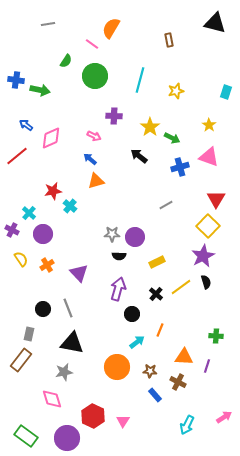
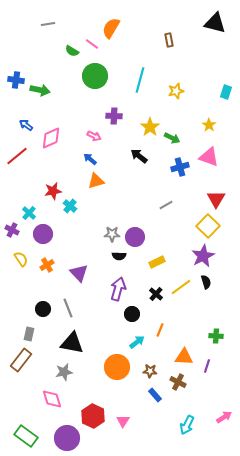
green semicircle at (66, 61): moved 6 px right, 10 px up; rotated 88 degrees clockwise
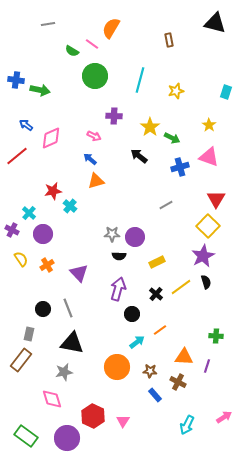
orange line at (160, 330): rotated 32 degrees clockwise
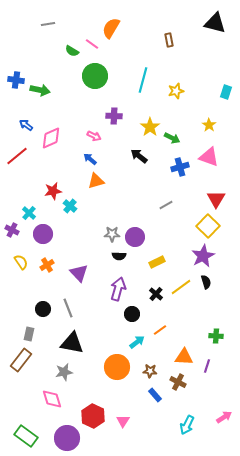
cyan line at (140, 80): moved 3 px right
yellow semicircle at (21, 259): moved 3 px down
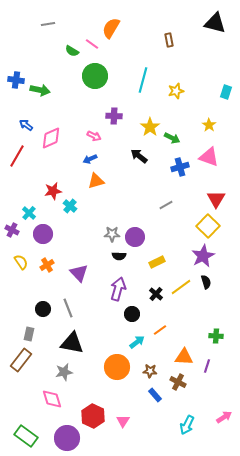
red line at (17, 156): rotated 20 degrees counterclockwise
blue arrow at (90, 159): rotated 64 degrees counterclockwise
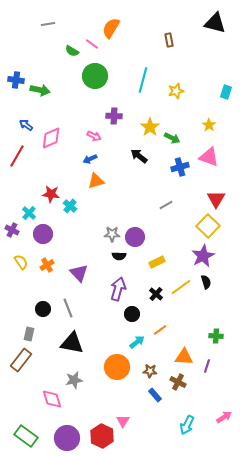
red star at (53, 191): moved 2 px left, 3 px down; rotated 18 degrees clockwise
gray star at (64, 372): moved 10 px right, 8 px down
red hexagon at (93, 416): moved 9 px right, 20 px down
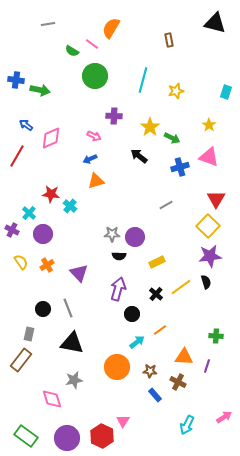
purple star at (203, 256): moved 7 px right; rotated 20 degrees clockwise
